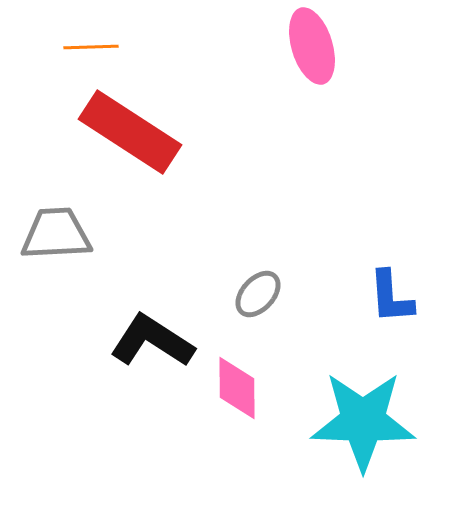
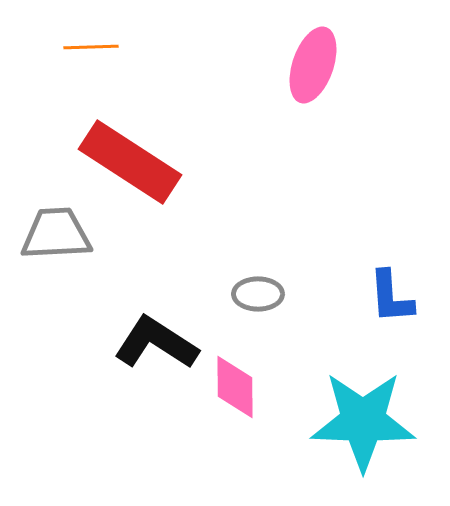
pink ellipse: moved 1 px right, 19 px down; rotated 36 degrees clockwise
red rectangle: moved 30 px down
gray ellipse: rotated 48 degrees clockwise
black L-shape: moved 4 px right, 2 px down
pink diamond: moved 2 px left, 1 px up
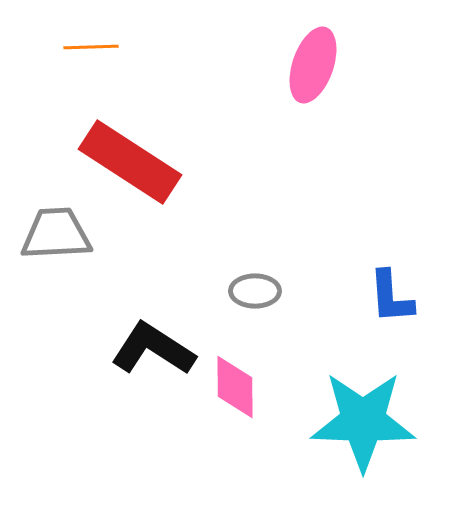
gray ellipse: moved 3 px left, 3 px up
black L-shape: moved 3 px left, 6 px down
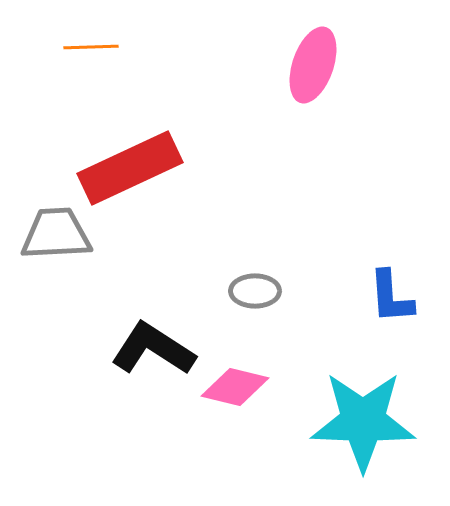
red rectangle: moved 6 px down; rotated 58 degrees counterclockwise
pink diamond: rotated 76 degrees counterclockwise
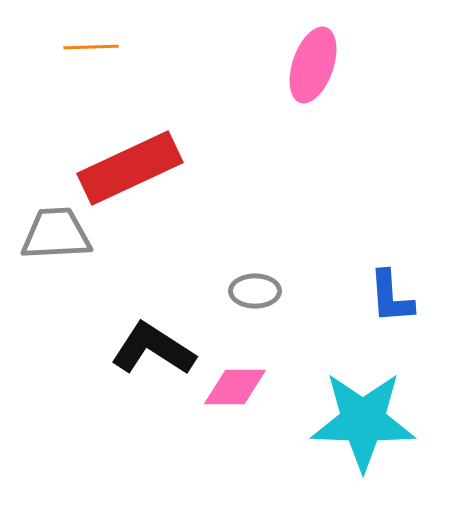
pink diamond: rotated 14 degrees counterclockwise
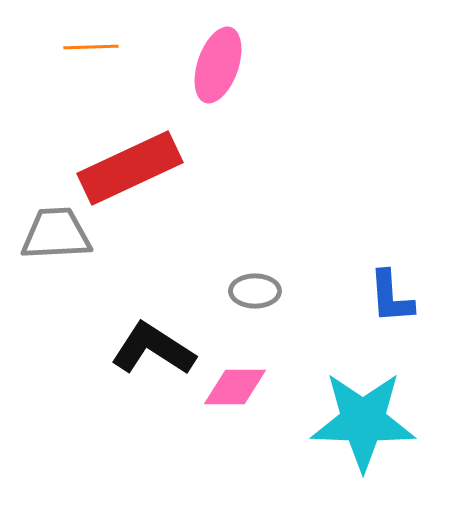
pink ellipse: moved 95 px left
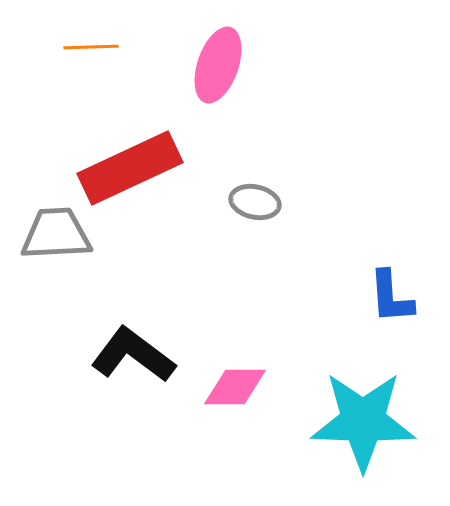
gray ellipse: moved 89 px up; rotated 12 degrees clockwise
black L-shape: moved 20 px left, 6 px down; rotated 4 degrees clockwise
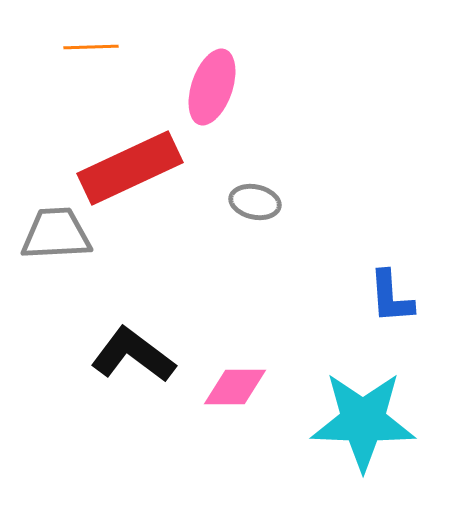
pink ellipse: moved 6 px left, 22 px down
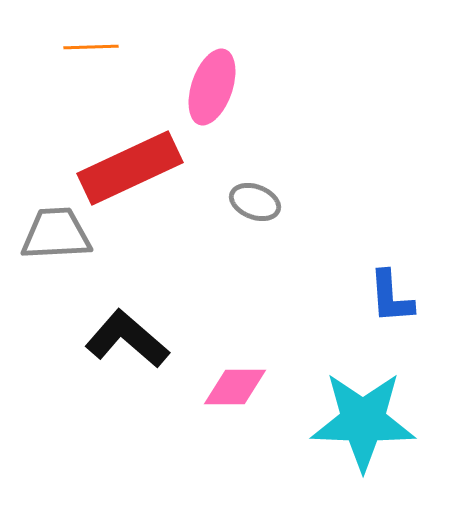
gray ellipse: rotated 9 degrees clockwise
black L-shape: moved 6 px left, 16 px up; rotated 4 degrees clockwise
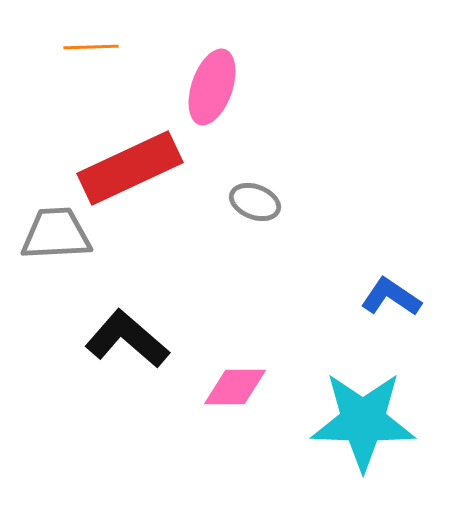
blue L-shape: rotated 128 degrees clockwise
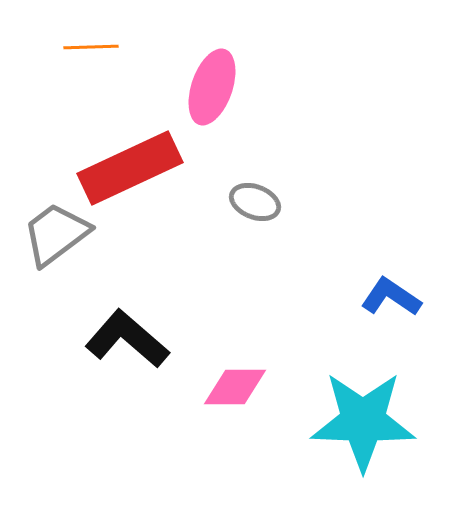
gray trapezoid: rotated 34 degrees counterclockwise
